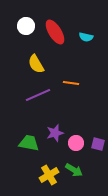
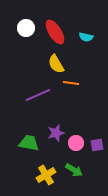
white circle: moved 2 px down
yellow semicircle: moved 20 px right
purple star: moved 1 px right
purple square: moved 1 px left, 1 px down; rotated 24 degrees counterclockwise
yellow cross: moved 3 px left
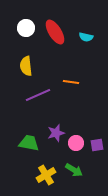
yellow semicircle: moved 30 px left, 2 px down; rotated 24 degrees clockwise
orange line: moved 1 px up
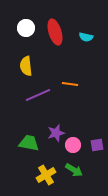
red ellipse: rotated 15 degrees clockwise
orange line: moved 1 px left, 2 px down
pink circle: moved 3 px left, 2 px down
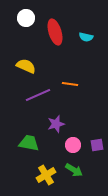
white circle: moved 10 px up
yellow semicircle: rotated 120 degrees clockwise
purple star: moved 9 px up
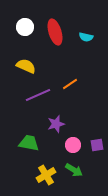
white circle: moved 1 px left, 9 px down
orange line: rotated 42 degrees counterclockwise
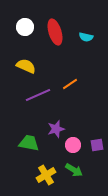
purple star: moved 5 px down
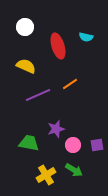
red ellipse: moved 3 px right, 14 px down
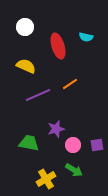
yellow cross: moved 4 px down
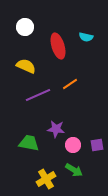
purple star: rotated 24 degrees clockwise
